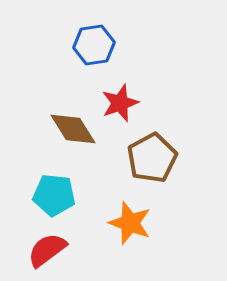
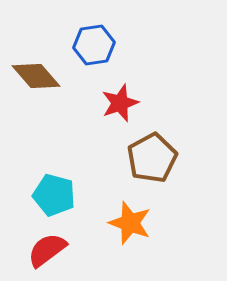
brown diamond: moved 37 px left, 53 px up; rotated 9 degrees counterclockwise
cyan pentagon: rotated 9 degrees clockwise
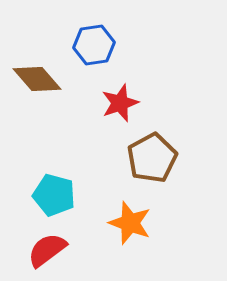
brown diamond: moved 1 px right, 3 px down
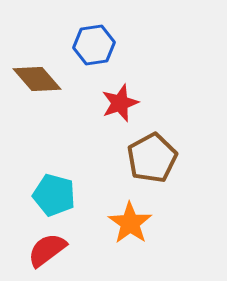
orange star: rotated 15 degrees clockwise
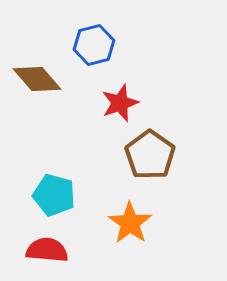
blue hexagon: rotated 6 degrees counterclockwise
brown pentagon: moved 2 px left, 3 px up; rotated 9 degrees counterclockwise
red semicircle: rotated 42 degrees clockwise
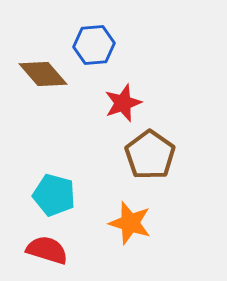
blue hexagon: rotated 9 degrees clockwise
brown diamond: moved 6 px right, 5 px up
red star: moved 3 px right
orange star: rotated 18 degrees counterclockwise
red semicircle: rotated 12 degrees clockwise
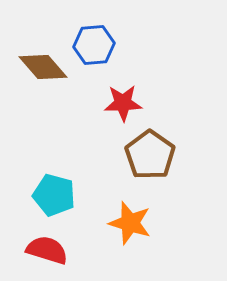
brown diamond: moved 7 px up
red star: rotated 18 degrees clockwise
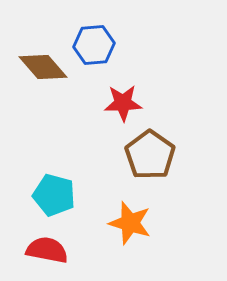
red semicircle: rotated 6 degrees counterclockwise
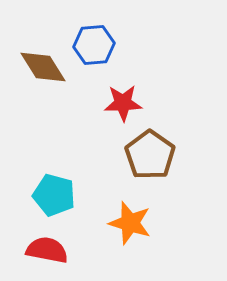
brown diamond: rotated 9 degrees clockwise
